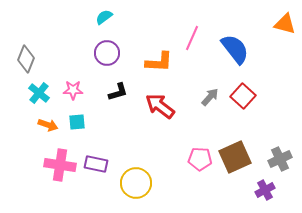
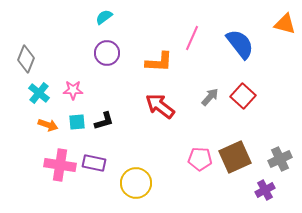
blue semicircle: moved 5 px right, 5 px up
black L-shape: moved 14 px left, 29 px down
purple rectangle: moved 2 px left, 1 px up
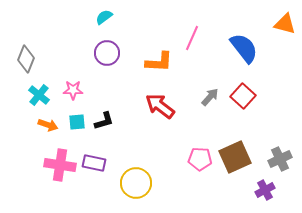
blue semicircle: moved 4 px right, 4 px down
cyan cross: moved 2 px down
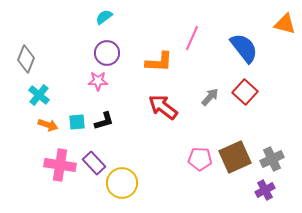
pink star: moved 25 px right, 9 px up
red square: moved 2 px right, 4 px up
red arrow: moved 3 px right, 1 px down
gray cross: moved 8 px left
purple rectangle: rotated 35 degrees clockwise
yellow circle: moved 14 px left
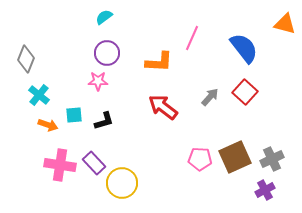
cyan square: moved 3 px left, 7 px up
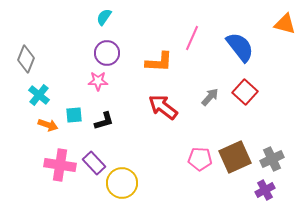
cyan semicircle: rotated 18 degrees counterclockwise
blue semicircle: moved 4 px left, 1 px up
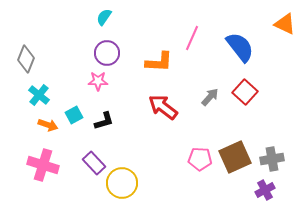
orange triangle: rotated 10 degrees clockwise
cyan square: rotated 24 degrees counterclockwise
gray cross: rotated 15 degrees clockwise
pink cross: moved 17 px left; rotated 8 degrees clockwise
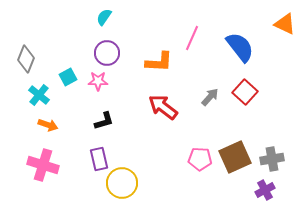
cyan square: moved 6 px left, 38 px up
purple rectangle: moved 5 px right, 4 px up; rotated 30 degrees clockwise
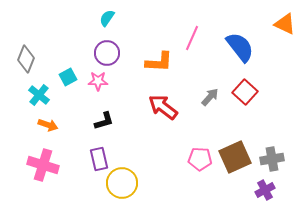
cyan semicircle: moved 3 px right, 1 px down
